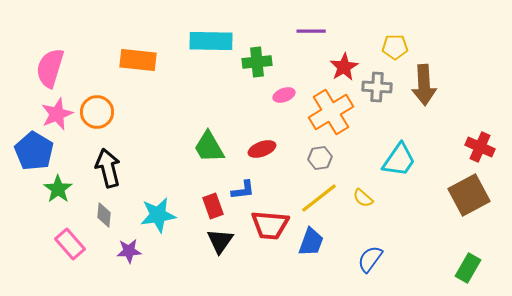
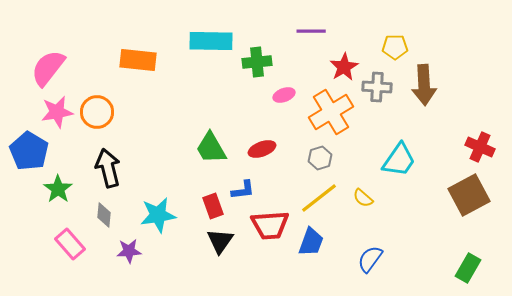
pink semicircle: moved 2 px left; rotated 21 degrees clockwise
pink star: moved 2 px up; rotated 12 degrees clockwise
green trapezoid: moved 2 px right, 1 px down
blue pentagon: moved 5 px left
gray hexagon: rotated 10 degrees counterclockwise
red trapezoid: rotated 9 degrees counterclockwise
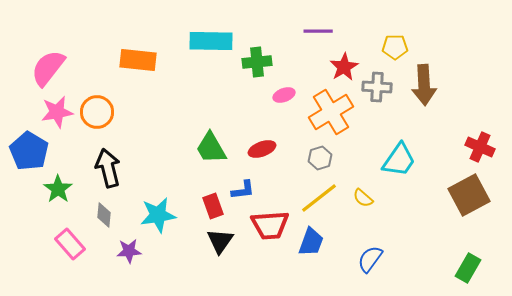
purple line: moved 7 px right
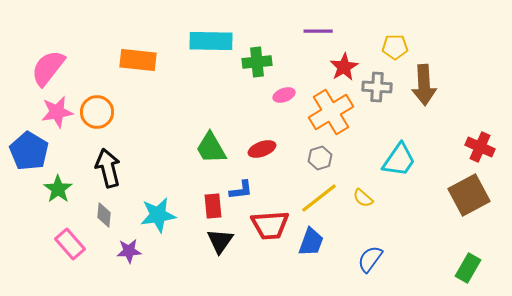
blue L-shape: moved 2 px left
red rectangle: rotated 15 degrees clockwise
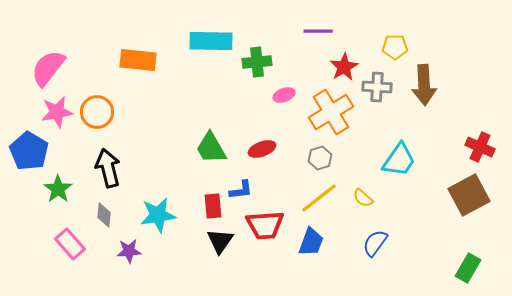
red trapezoid: moved 5 px left
blue semicircle: moved 5 px right, 16 px up
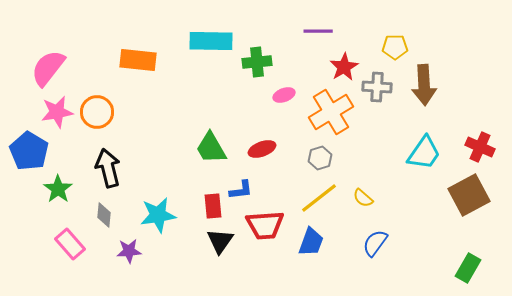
cyan trapezoid: moved 25 px right, 7 px up
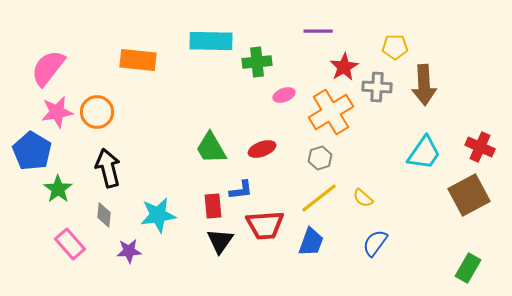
blue pentagon: moved 3 px right
